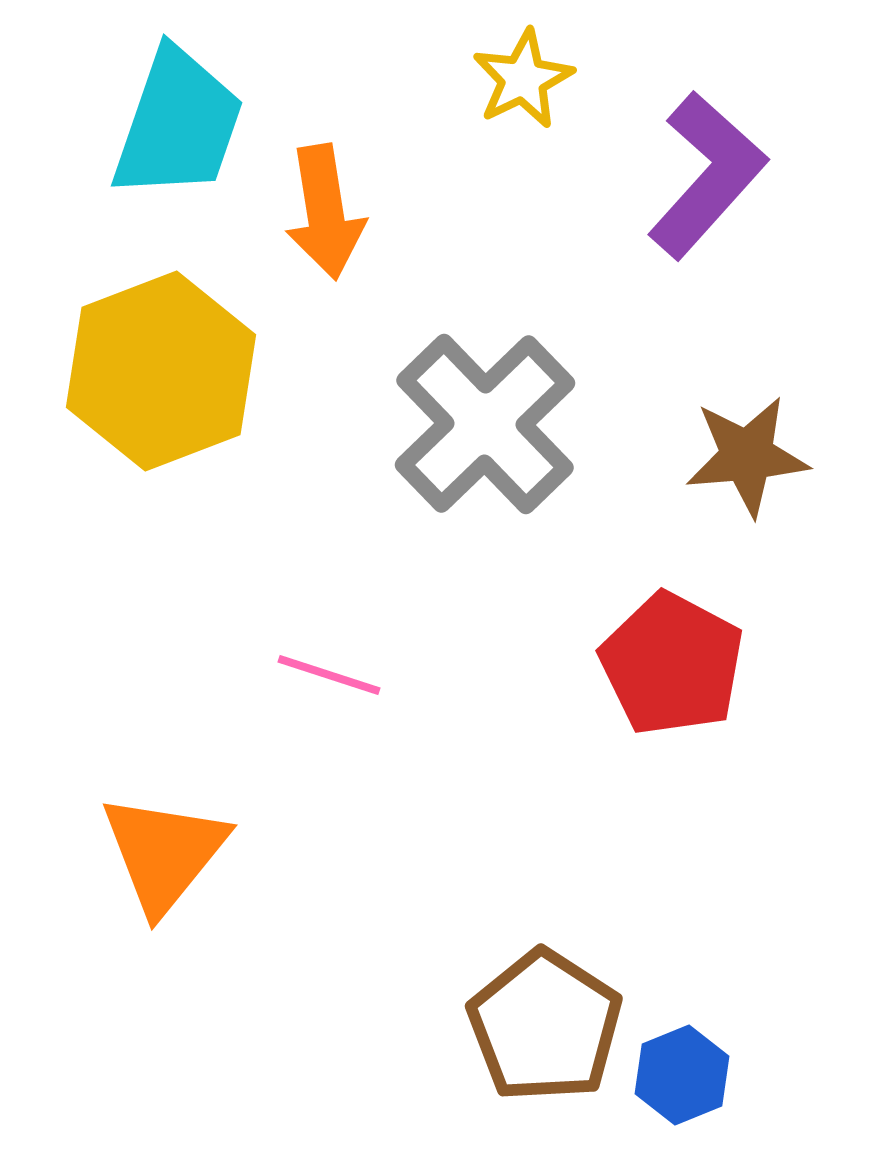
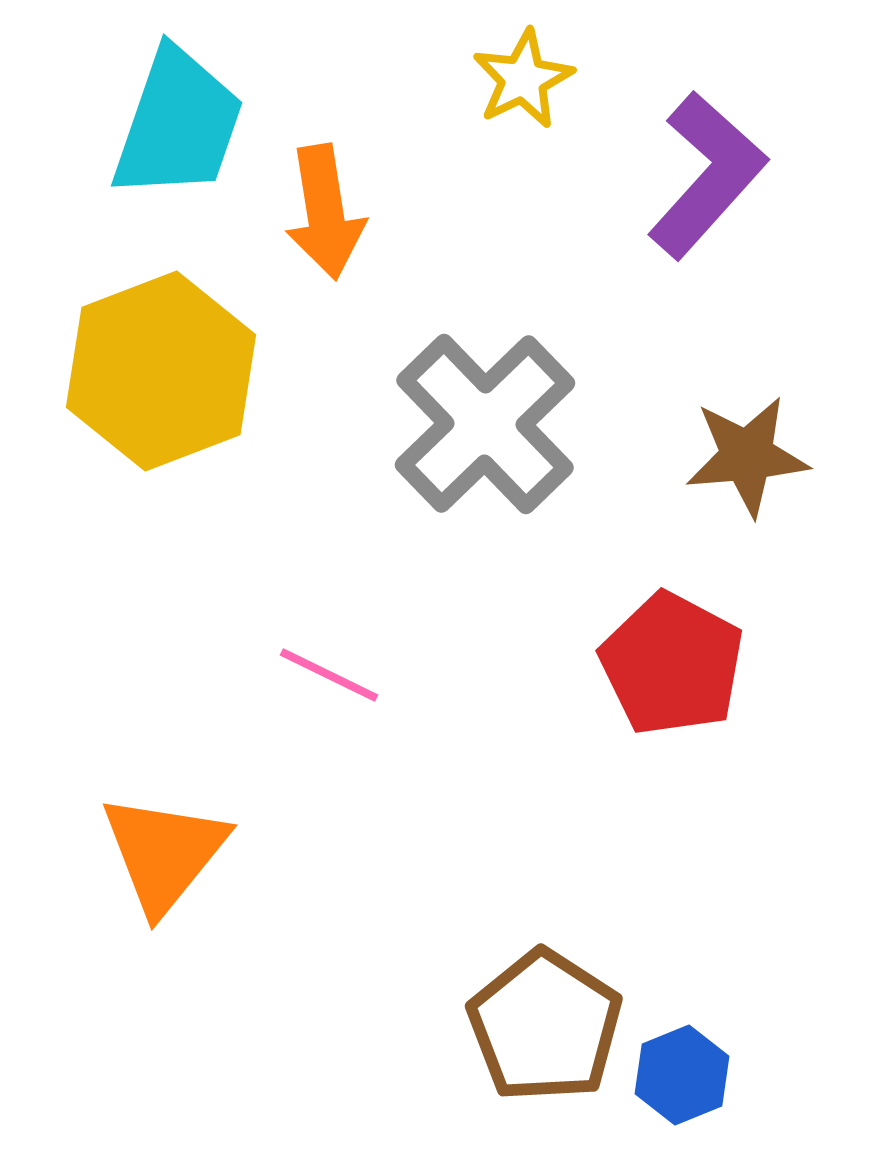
pink line: rotated 8 degrees clockwise
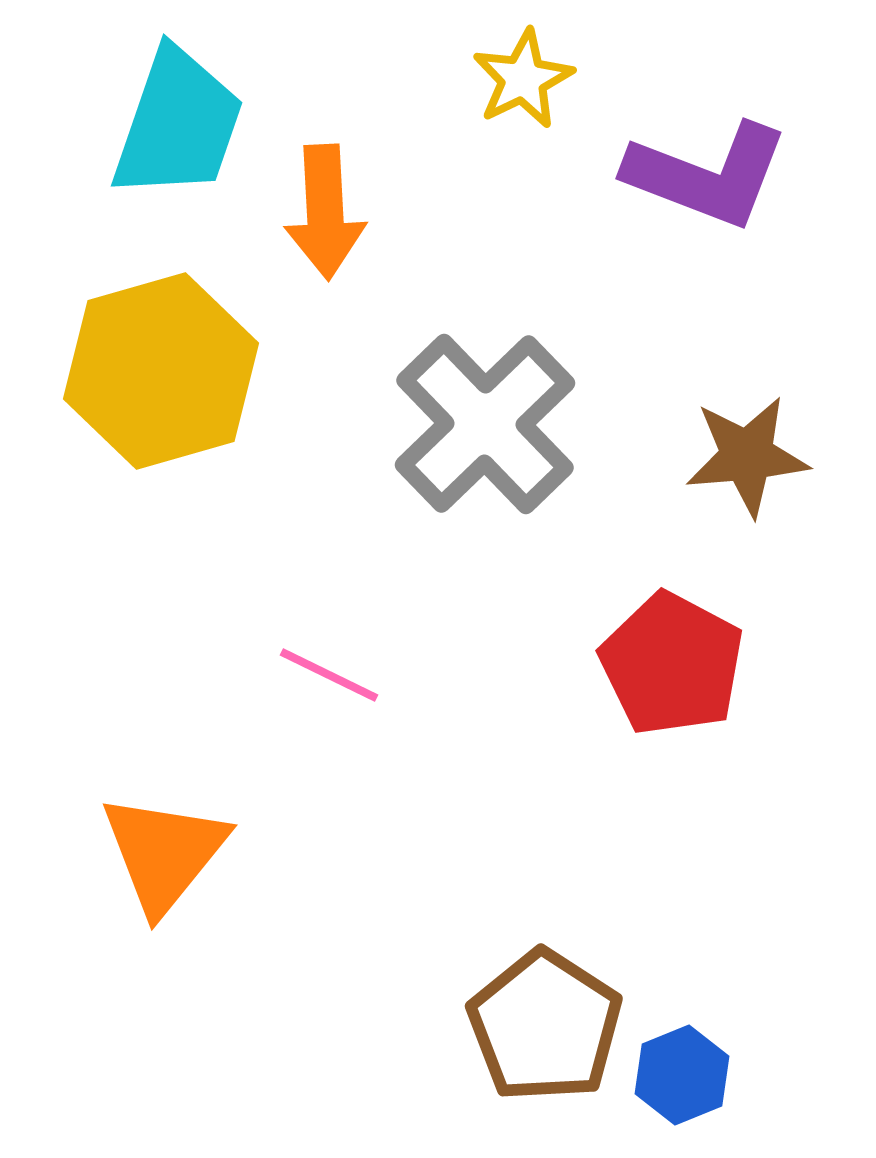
purple L-shape: rotated 69 degrees clockwise
orange arrow: rotated 6 degrees clockwise
yellow hexagon: rotated 5 degrees clockwise
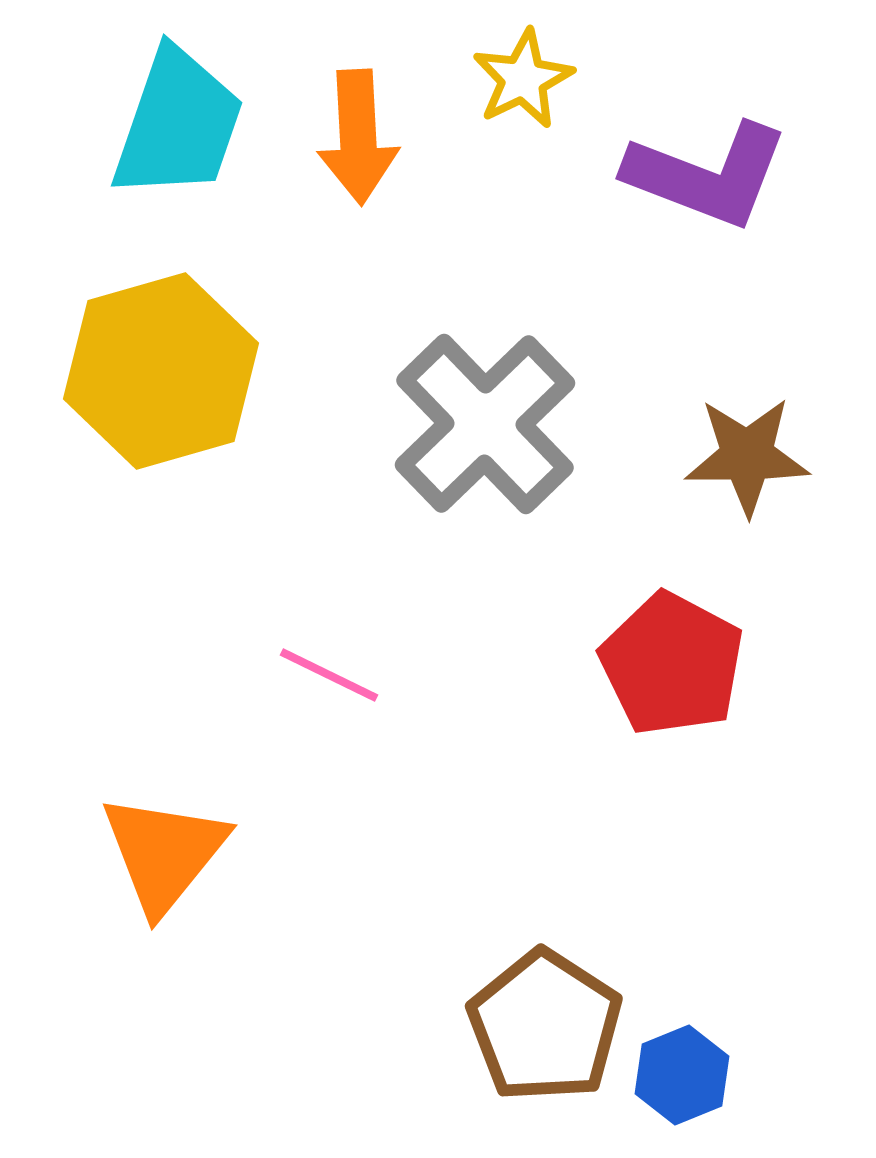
orange arrow: moved 33 px right, 75 px up
brown star: rotated 5 degrees clockwise
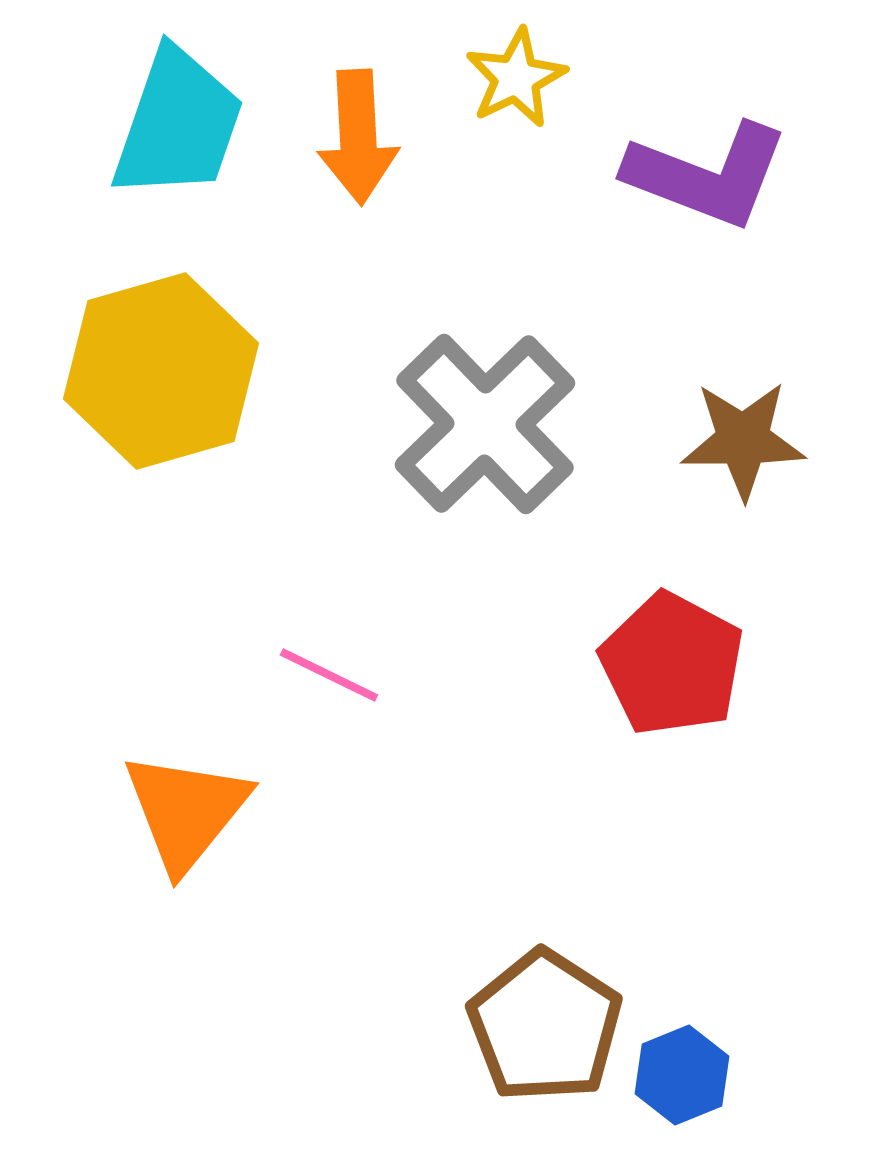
yellow star: moved 7 px left, 1 px up
brown star: moved 4 px left, 16 px up
orange triangle: moved 22 px right, 42 px up
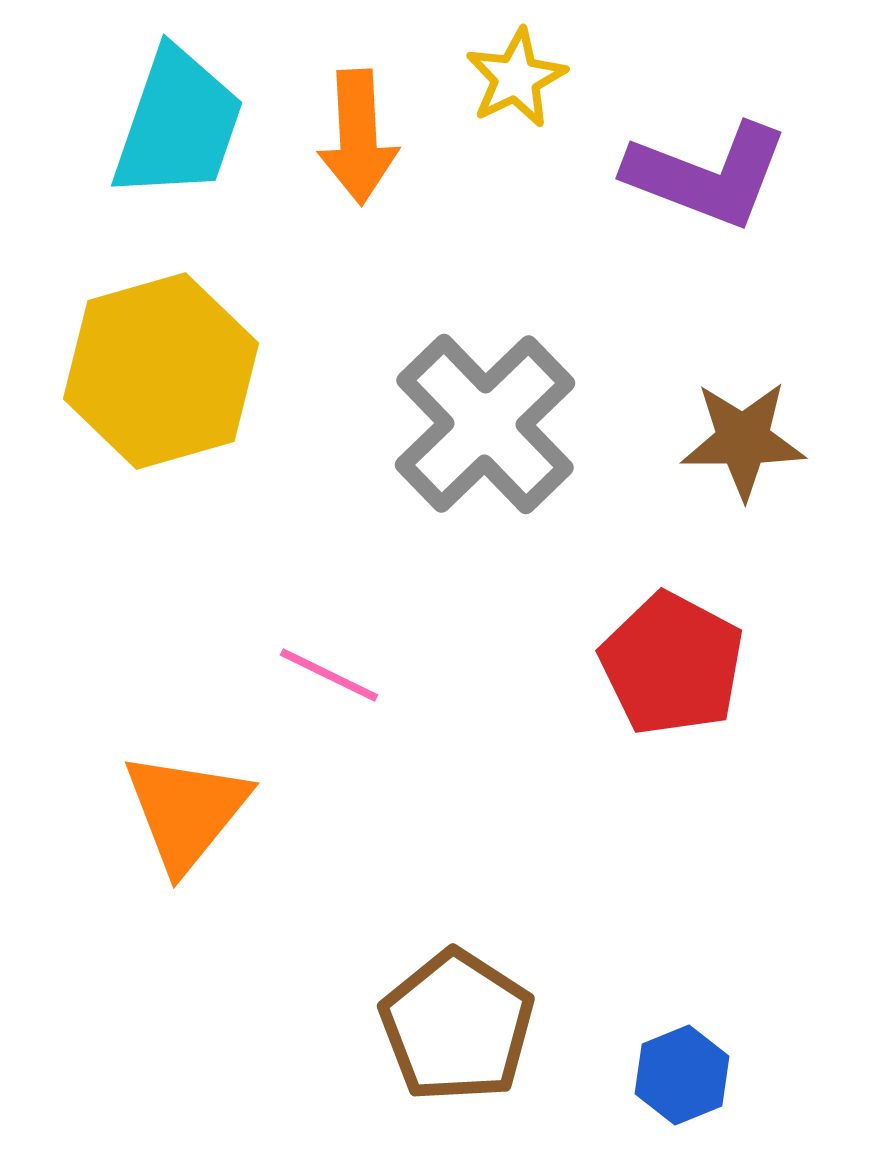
brown pentagon: moved 88 px left
